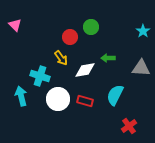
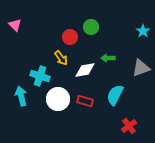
gray triangle: rotated 24 degrees counterclockwise
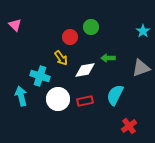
red rectangle: rotated 28 degrees counterclockwise
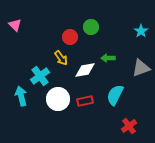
cyan star: moved 2 px left
cyan cross: rotated 36 degrees clockwise
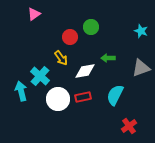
pink triangle: moved 19 px right, 11 px up; rotated 40 degrees clockwise
cyan star: rotated 16 degrees counterclockwise
white diamond: moved 1 px down
cyan cross: rotated 12 degrees counterclockwise
cyan arrow: moved 5 px up
red rectangle: moved 2 px left, 4 px up
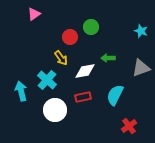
cyan cross: moved 7 px right, 4 px down
white circle: moved 3 px left, 11 px down
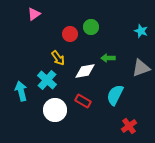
red circle: moved 3 px up
yellow arrow: moved 3 px left
red rectangle: moved 4 px down; rotated 42 degrees clockwise
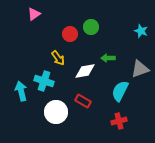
gray triangle: moved 1 px left, 1 px down
cyan cross: moved 3 px left, 1 px down; rotated 24 degrees counterclockwise
cyan semicircle: moved 5 px right, 4 px up
white circle: moved 1 px right, 2 px down
red cross: moved 10 px left, 5 px up; rotated 21 degrees clockwise
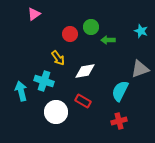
green arrow: moved 18 px up
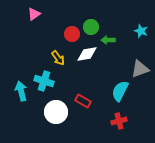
red circle: moved 2 px right
white diamond: moved 2 px right, 17 px up
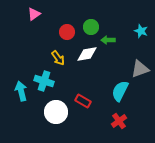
red circle: moved 5 px left, 2 px up
red cross: rotated 21 degrees counterclockwise
